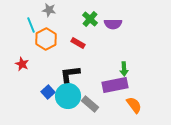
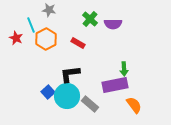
red star: moved 6 px left, 26 px up
cyan circle: moved 1 px left
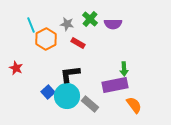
gray star: moved 18 px right, 14 px down
red star: moved 30 px down
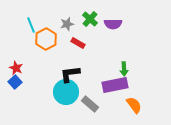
gray star: rotated 24 degrees counterclockwise
blue square: moved 33 px left, 10 px up
cyan circle: moved 1 px left, 4 px up
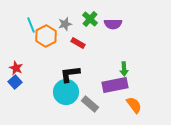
gray star: moved 2 px left
orange hexagon: moved 3 px up
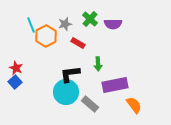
green arrow: moved 26 px left, 5 px up
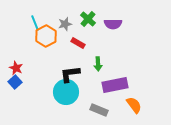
green cross: moved 2 px left
cyan line: moved 4 px right, 2 px up
gray rectangle: moved 9 px right, 6 px down; rotated 18 degrees counterclockwise
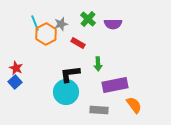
gray star: moved 4 px left
orange hexagon: moved 2 px up
gray rectangle: rotated 18 degrees counterclockwise
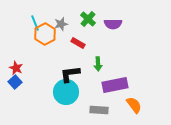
orange hexagon: moved 1 px left
